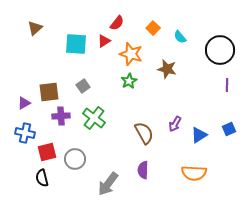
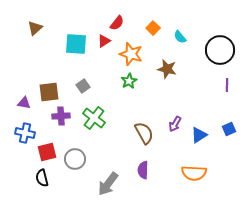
purple triangle: rotated 40 degrees clockwise
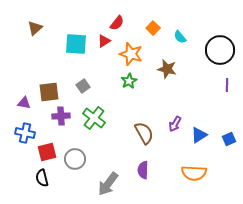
blue square: moved 10 px down
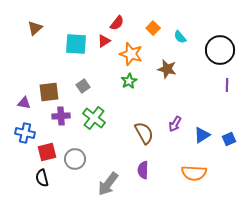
blue triangle: moved 3 px right
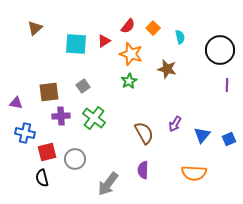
red semicircle: moved 11 px right, 3 px down
cyan semicircle: rotated 152 degrees counterclockwise
purple triangle: moved 8 px left
blue triangle: rotated 18 degrees counterclockwise
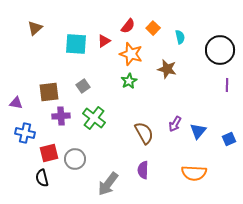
blue triangle: moved 4 px left, 4 px up
red square: moved 2 px right, 1 px down
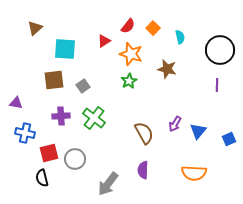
cyan square: moved 11 px left, 5 px down
purple line: moved 10 px left
brown square: moved 5 px right, 12 px up
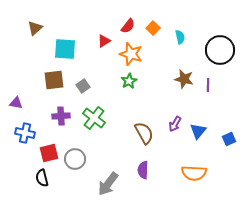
brown star: moved 17 px right, 10 px down
purple line: moved 9 px left
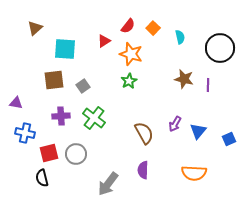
black circle: moved 2 px up
gray circle: moved 1 px right, 5 px up
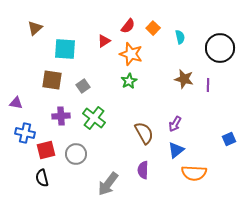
brown square: moved 2 px left; rotated 15 degrees clockwise
blue triangle: moved 22 px left, 19 px down; rotated 12 degrees clockwise
red square: moved 3 px left, 3 px up
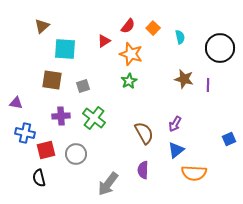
brown triangle: moved 7 px right, 2 px up
gray square: rotated 16 degrees clockwise
black semicircle: moved 3 px left
